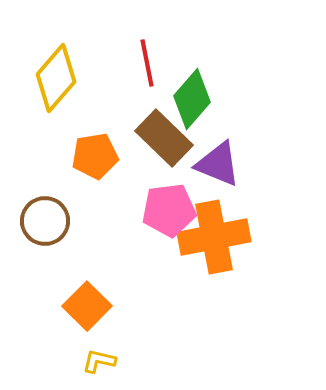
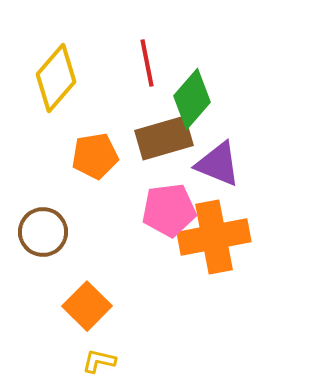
brown rectangle: rotated 60 degrees counterclockwise
brown circle: moved 2 px left, 11 px down
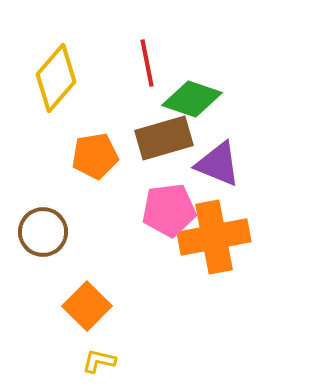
green diamond: rotated 68 degrees clockwise
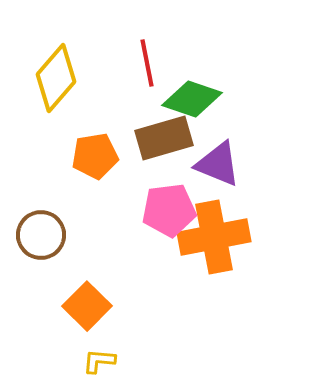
brown circle: moved 2 px left, 3 px down
yellow L-shape: rotated 8 degrees counterclockwise
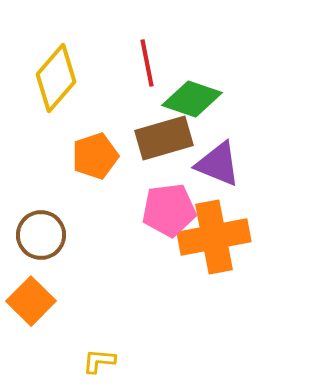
orange pentagon: rotated 9 degrees counterclockwise
orange square: moved 56 px left, 5 px up
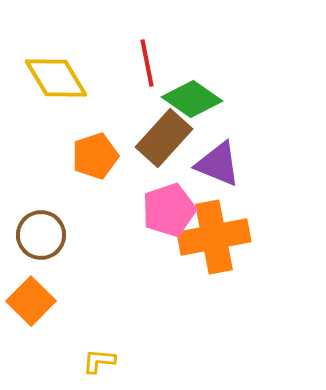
yellow diamond: rotated 72 degrees counterclockwise
green diamond: rotated 16 degrees clockwise
brown rectangle: rotated 32 degrees counterclockwise
pink pentagon: rotated 12 degrees counterclockwise
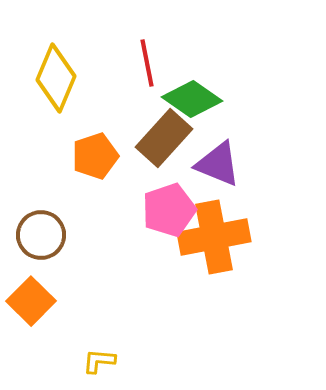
yellow diamond: rotated 54 degrees clockwise
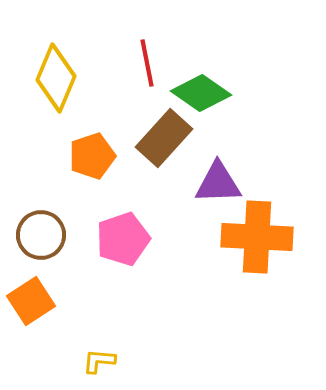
green diamond: moved 9 px right, 6 px up
orange pentagon: moved 3 px left
purple triangle: moved 19 px down; rotated 24 degrees counterclockwise
pink pentagon: moved 46 px left, 29 px down
orange cross: moved 43 px right; rotated 14 degrees clockwise
orange square: rotated 12 degrees clockwise
